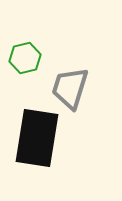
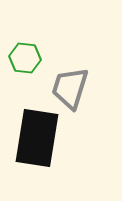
green hexagon: rotated 20 degrees clockwise
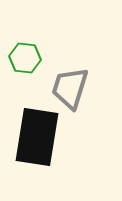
black rectangle: moved 1 px up
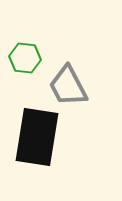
gray trapezoid: moved 2 px left, 2 px up; rotated 45 degrees counterclockwise
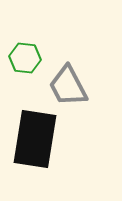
black rectangle: moved 2 px left, 2 px down
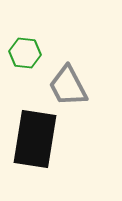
green hexagon: moved 5 px up
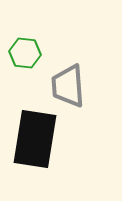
gray trapezoid: rotated 24 degrees clockwise
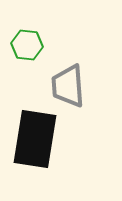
green hexagon: moved 2 px right, 8 px up
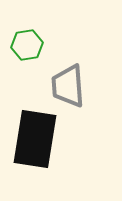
green hexagon: rotated 16 degrees counterclockwise
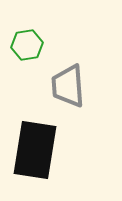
black rectangle: moved 11 px down
